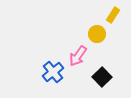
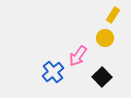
yellow circle: moved 8 px right, 4 px down
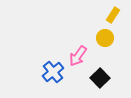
black square: moved 2 px left, 1 px down
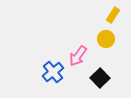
yellow circle: moved 1 px right, 1 px down
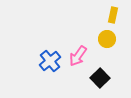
yellow rectangle: rotated 21 degrees counterclockwise
yellow circle: moved 1 px right
blue cross: moved 3 px left, 11 px up
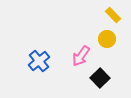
yellow rectangle: rotated 56 degrees counterclockwise
pink arrow: moved 3 px right
blue cross: moved 11 px left
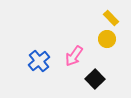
yellow rectangle: moved 2 px left, 3 px down
pink arrow: moved 7 px left
black square: moved 5 px left, 1 px down
